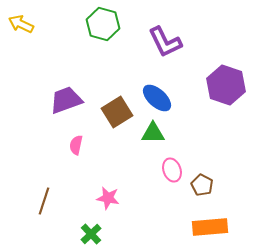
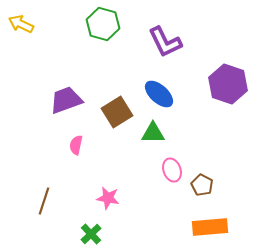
purple hexagon: moved 2 px right, 1 px up
blue ellipse: moved 2 px right, 4 px up
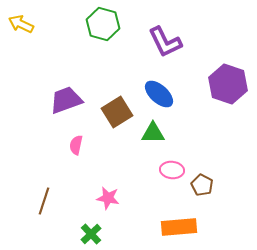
pink ellipse: rotated 65 degrees counterclockwise
orange rectangle: moved 31 px left
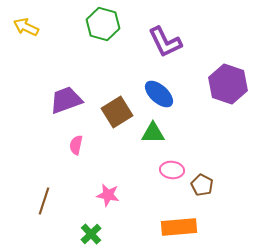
yellow arrow: moved 5 px right, 3 px down
pink star: moved 3 px up
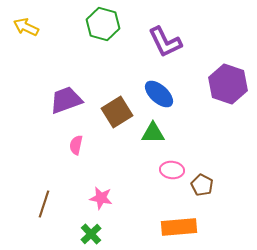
pink star: moved 7 px left, 3 px down
brown line: moved 3 px down
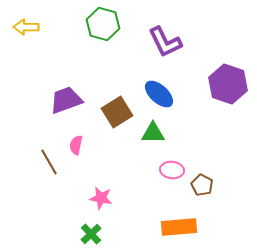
yellow arrow: rotated 25 degrees counterclockwise
brown line: moved 5 px right, 42 px up; rotated 48 degrees counterclockwise
